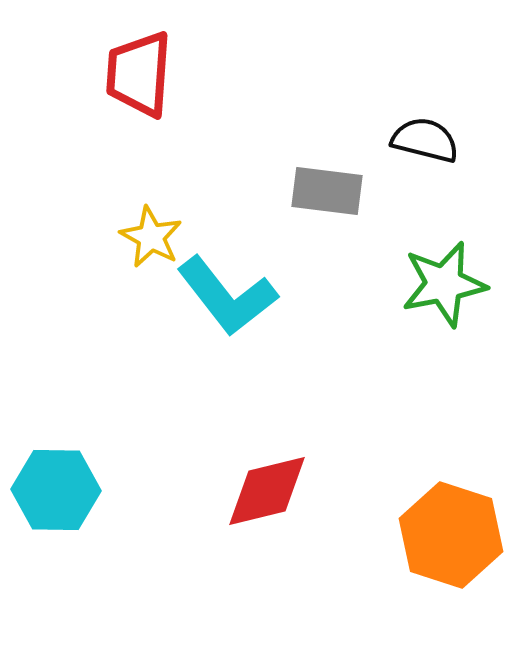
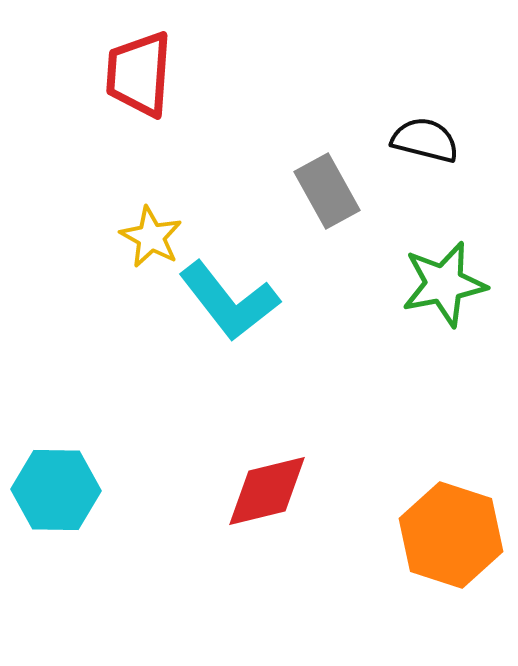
gray rectangle: rotated 54 degrees clockwise
cyan L-shape: moved 2 px right, 5 px down
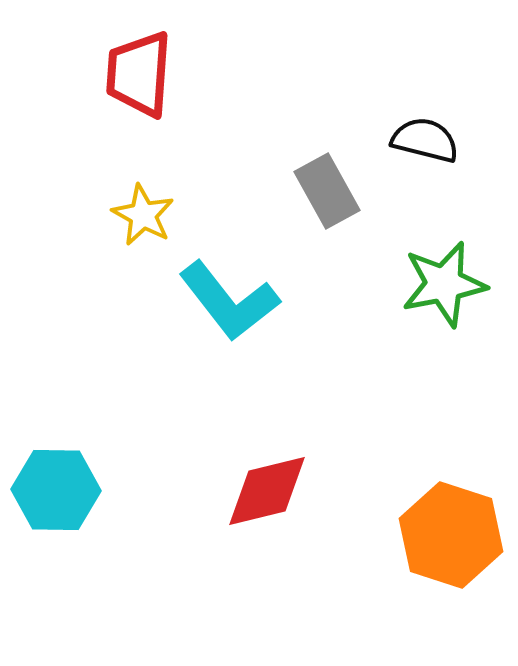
yellow star: moved 8 px left, 22 px up
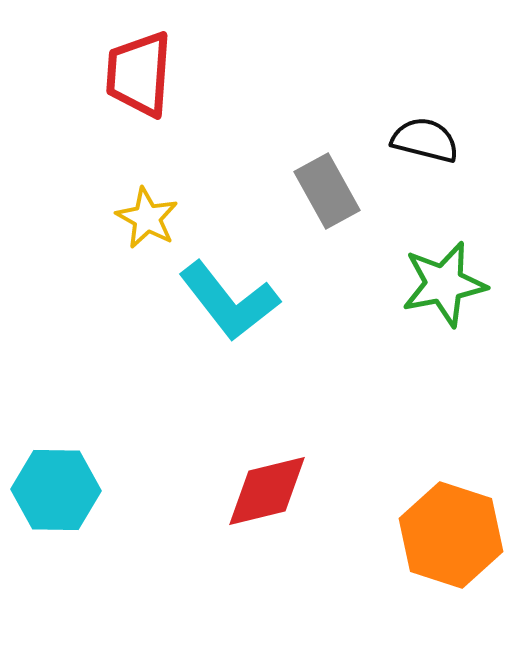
yellow star: moved 4 px right, 3 px down
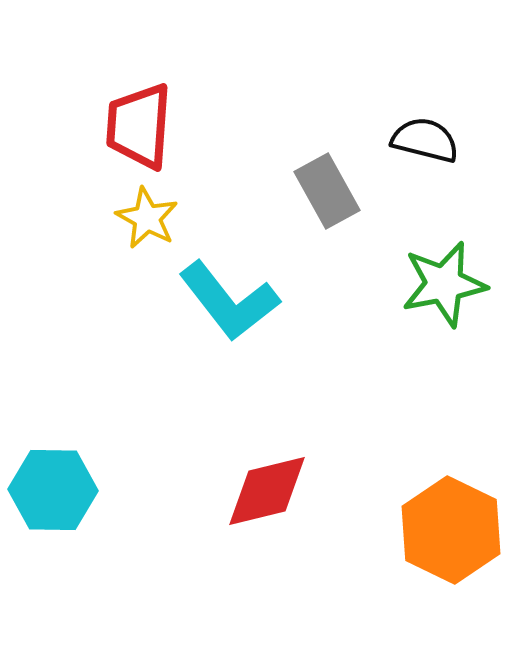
red trapezoid: moved 52 px down
cyan hexagon: moved 3 px left
orange hexagon: moved 5 px up; rotated 8 degrees clockwise
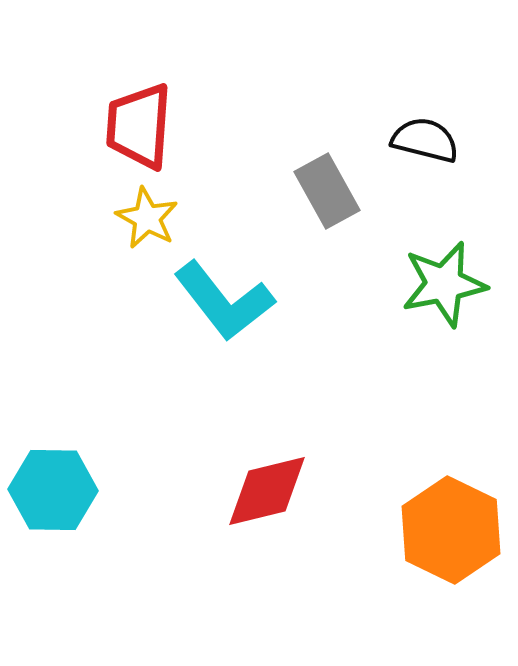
cyan L-shape: moved 5 px left
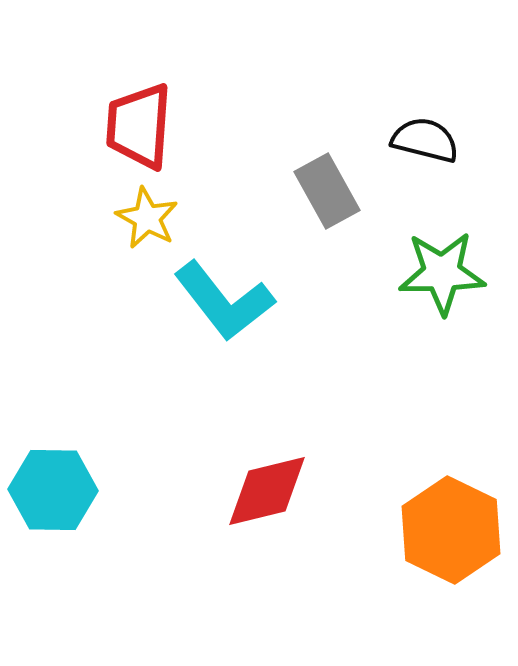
green star: moved 2 px left, 11 px up; rotated 10 degrees clockwise
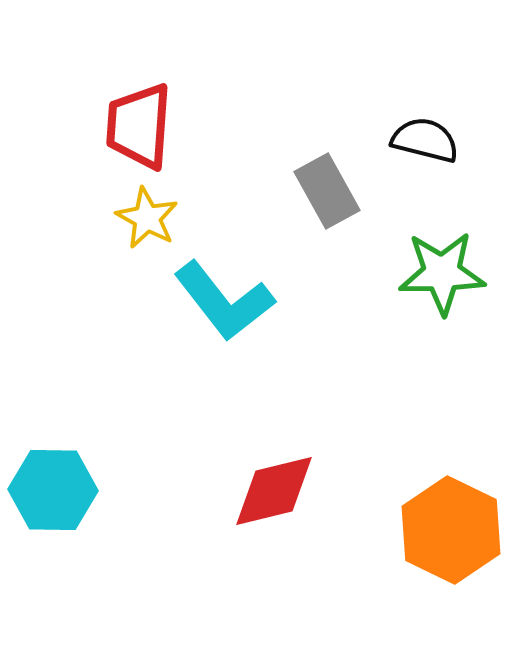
red diamond: moved 7 px right
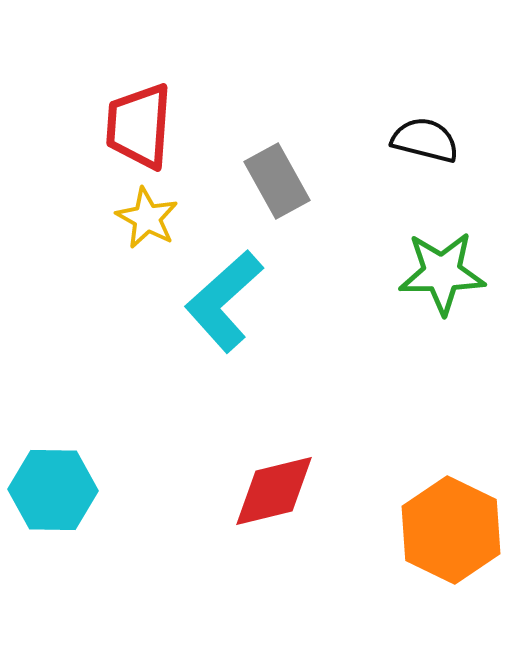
gray rectangle: moved 50 px left, 10 px up
cyan L-shape: rotated 86 degrees clockwise
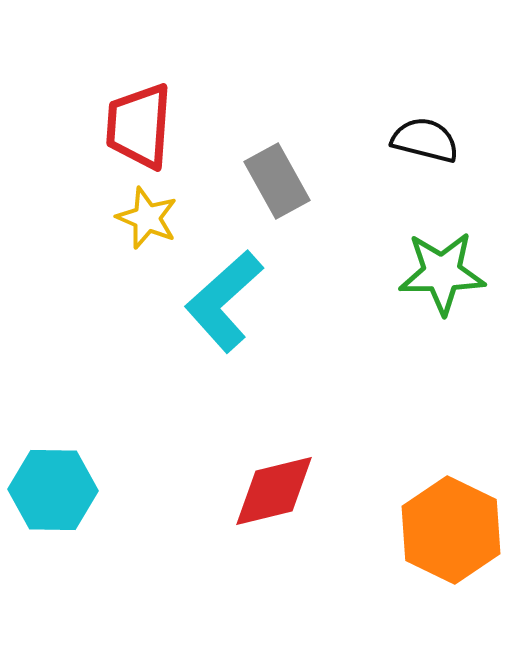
yellow star: rotated 6 degrees counterclockwise
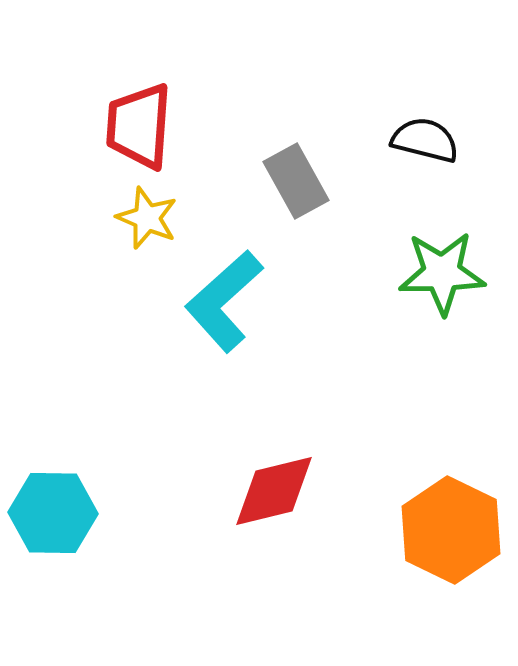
gray rectangle: moved 19 px right
cyan hexagon: moved 23 px down
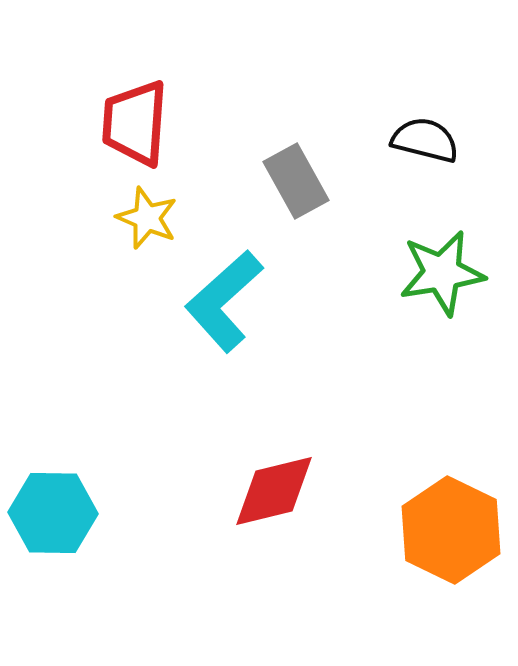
red trapezoid: moved 4 px left, 3 px up
green star: rotated 8 degrees counterclockwise
